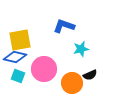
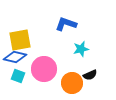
blue L-shape: moved 2 px right, 2 px up
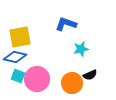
yellow square: moved 3 px up
pink circle: moved 7 px left, 10 px down
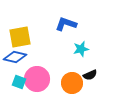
cyan square: moved 1 px right, 6 px down
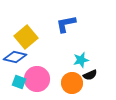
blue L-shape: rotated 30 degrees counterclockwise
yellow square: moved 6 px right; rotated 30 degrees counterclockwise
cyan star: moved 11 px down
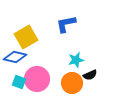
yellow square: rotated 10 degrees clockwise
cyan star: moved 5 px left
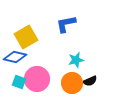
black semicircle: moved 6 px down
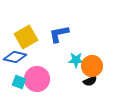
blue L-shape: moved 7 px left, 10 px down
cyan star: rotated 14 degrees clockwise
orange circle: moved 20 px right, 17 px up
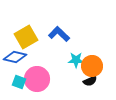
blue L-shape: rotated 55 degrees clockwise
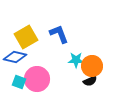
blue L-shape: rotated 25 degrees clockwise
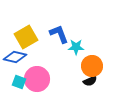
cyan star: moved 13 px up
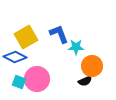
blue diamond: rotated 15 degrees clockwise
black semicircle: moved 5 px left
